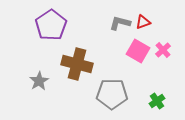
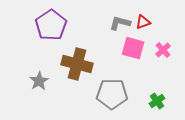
pink square: moved 5 px left, 3 px up; rotated 15 degrees counterclockwise
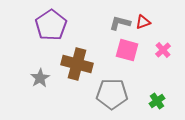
pink square: moved 6 px left, 2 px down
gray star: moved 1 px right, 3 px up
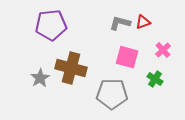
purple pentagon: rotated 28 degrees clockwise
pink square: moved 7 px down
brown cross: moved 6 px left, 4 px down
green cross: moved 2 px left, 22 px up; rotated 21 degrees counterclockwise
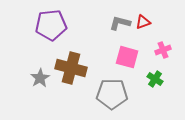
pink cross: rotated 21 degrees clockwise
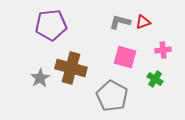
gray L-shape: moved 1 px up
pink cross: rotated 14 degrees clockwise
pink square: moved 2 px left
gray pentagon: moved 2 px down; rotated 28 degrees clockwise
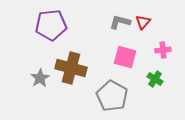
red triangle: rotated 28 degrees counterclockwise
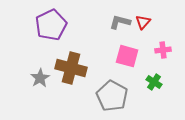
purple pentagon: rotated 20 degrees counterclockwise
pink square: moved 2 px right, 1 px up
green cross: moved 1 px left, 3 px down
